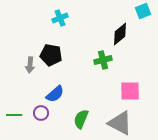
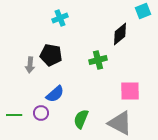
green cross: moved 5 px left
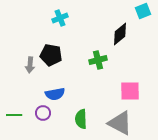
blue semicircle: rotated 30 degrees clockwise
purple circle: moved 2 px right
green semicircle: rotated 24 degrees counterclockwise
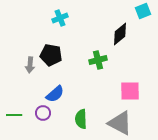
blue semicircle: rotated 30 degrees counterclockwise
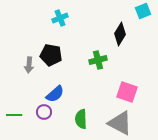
black diamond: rotated 20 degrees counterclockwise
gray arrow: moved 1 px left
pink square: moved 3 px left, 1 px down; rotated 20 degrees clockwise
purple circle: moved 1 px right, 1 px up
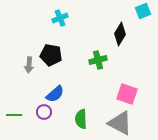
pink square: moved 2 px down
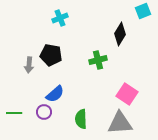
pink square: rotated 15 degrees clockwise
green line: moved 2 px up
gray triangle: rotated 32 degrees counterclockwise
